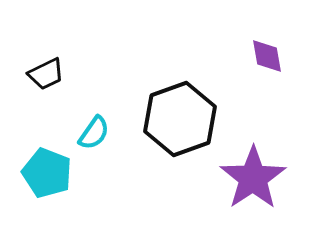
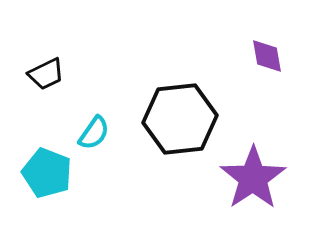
black hexagon: rotated 14 degrees clockwise
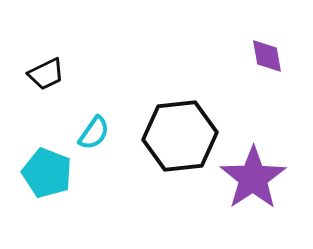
black hexagon: moved 17 px down
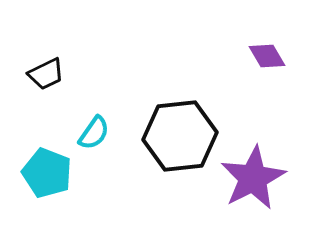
purple diamond: rotated 21 degrees counterclockwise
purple star: rotated 6 degrees clockwise
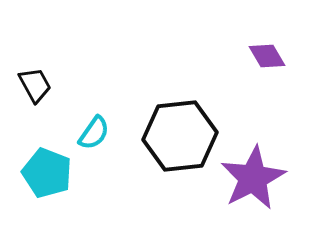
black trapezoid: moved 11 px left, 11 px down; rotated 93 degrees counterclockwise
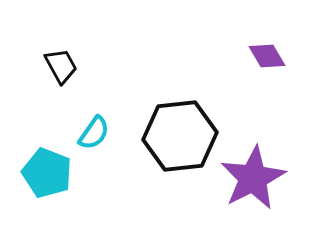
black trapezoid: moved 26 px right, 19 px up
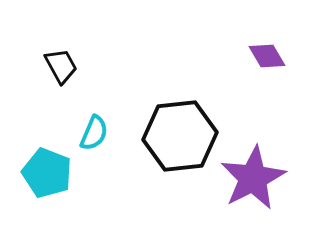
cyan semicircle: rotated 12 degrees counterclockwise
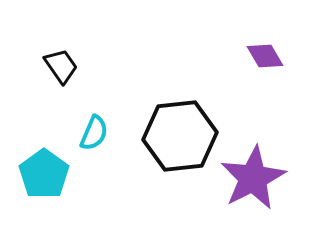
purple diamond: moved 2 px left
black trapezoid: rotated 6 degrees counterclockwise
cyan pentagon: moved 3 px left, 1 px down; rotated 15 degrees clockwise
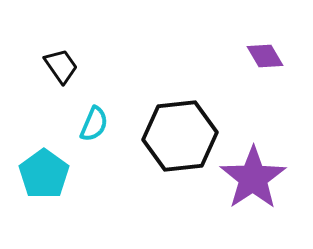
cyan semicircle: moved 9 px up
purple star: rotated 6 degrees counterclockwise
